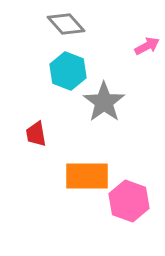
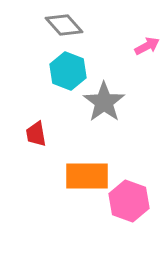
gray diamond: moved 2 px left, 1 px down
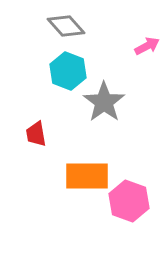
gray diamond: moved 2 px right, 1 px down
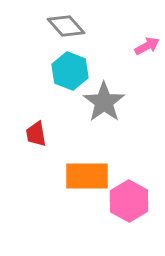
cyan hexagon: moved 2 px right
pink hexagon: rotated 9 degrees clockwise
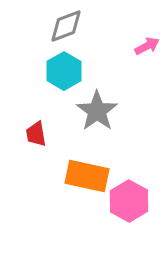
gray diamond: rotated 69 degrees counterclockwise
cyan hexagon: moved 6 px left; rotated 9 degrees clockwise
gray star: moved 7 px left, 9 px down
orange rectangle: rotated 12 degrees clockwise
